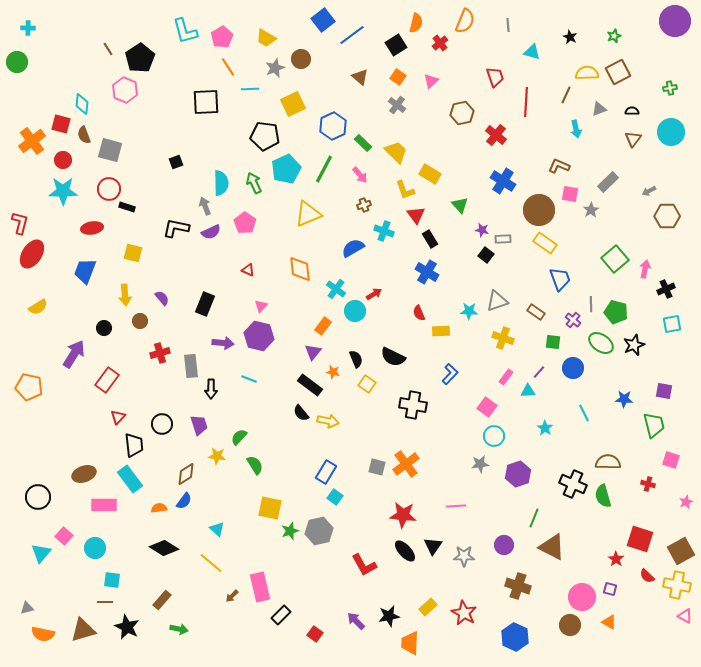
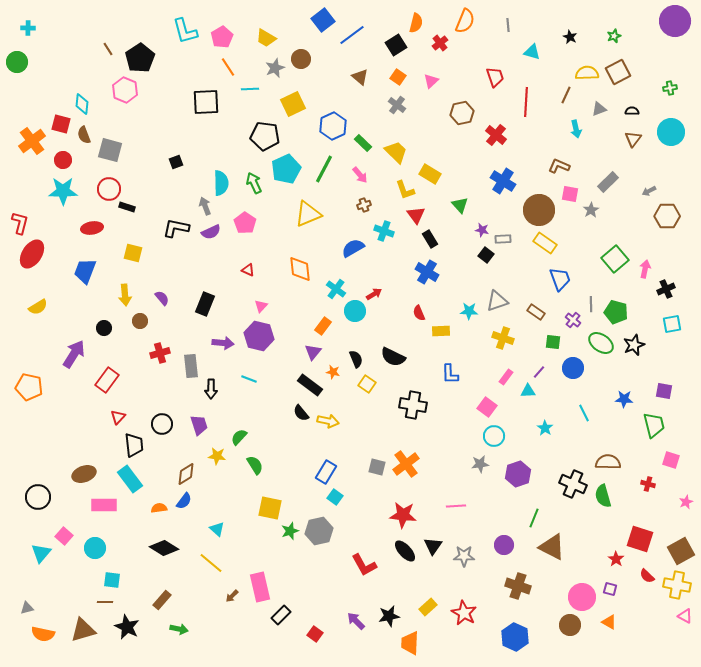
blue L-shape at (450, 374): rotated 135 degrees clockwise
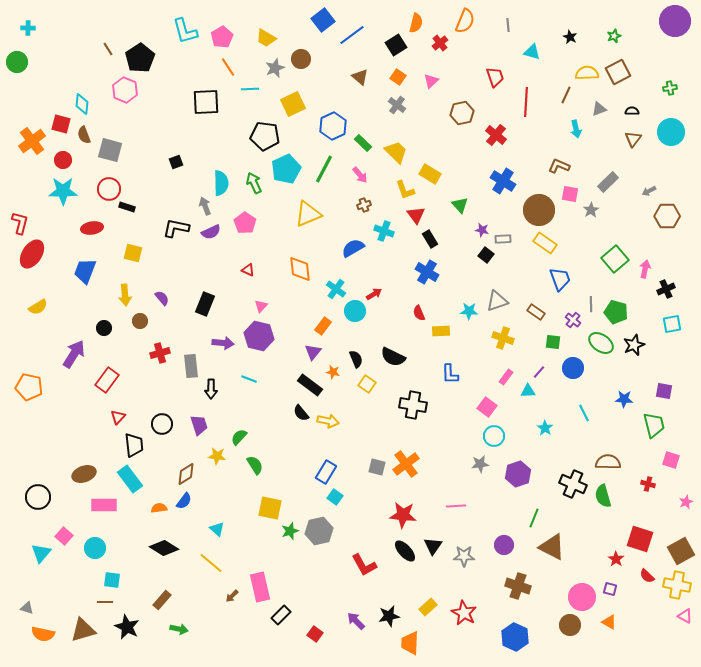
gray triangle at (27, 608): rotated 32 degrees clockwise
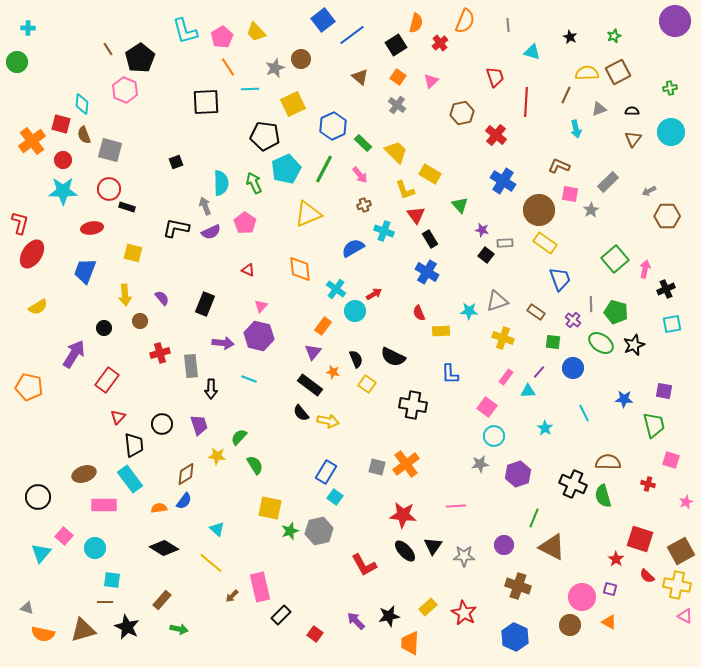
yellow trapezoid at (266, 38): moved 10 px left, 6 px up; rotated 15 degrees clockwise
gray rectangle at (503, 239): moved 2 px right, 4 px down
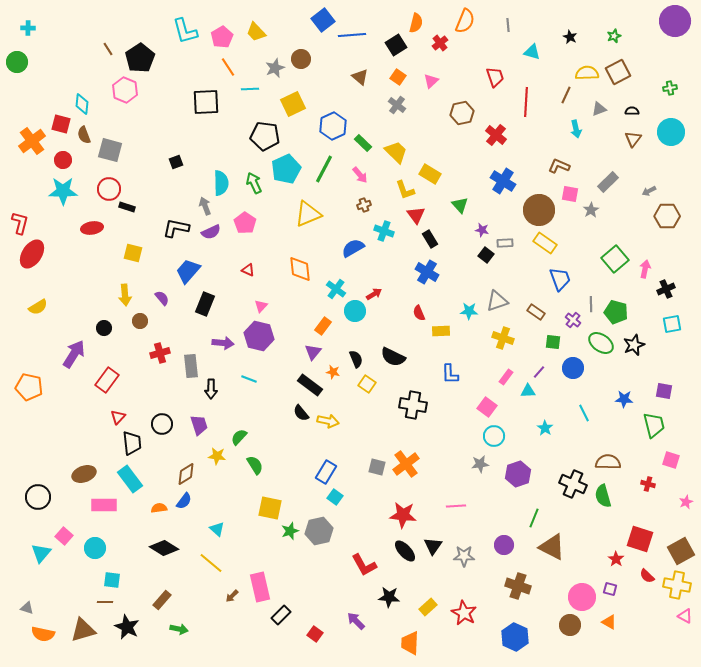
blue line at (352, 35): rotated 32 degrees clockwise
blue trapezoid at (85, 271): moved 103 px right; rotated 20 degrees clockwise
black trapezoid at (134, 445): moved 2 px left, 2 px up
black star at (389, 616): moved 19 px up; rotated 15 degrees clockwise
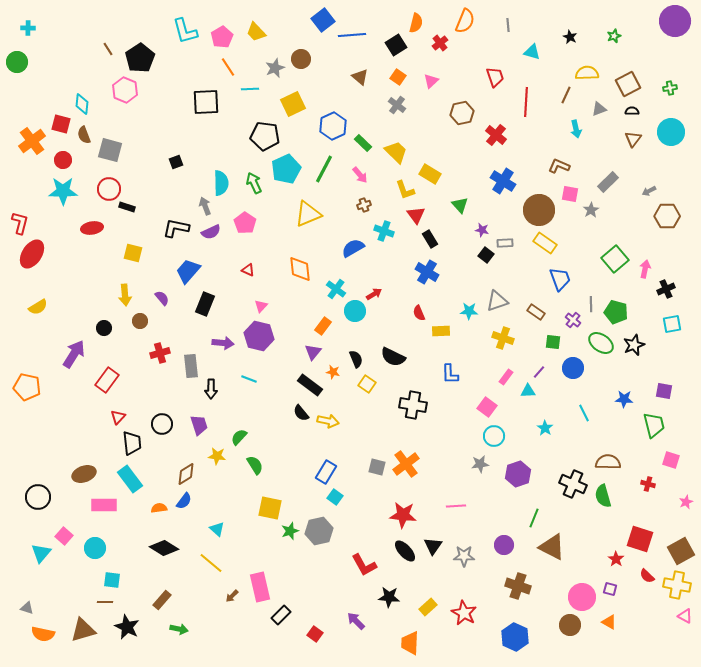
brown square at (618, 72): moved 10 px right, 12 px down
orange pentagon at (29, 387): moved 2 px left
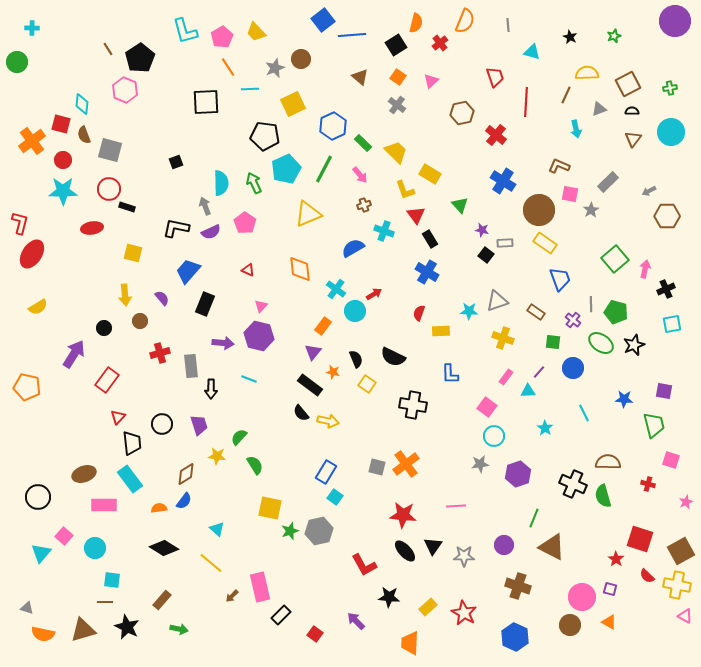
cyan cross at (28, 28): moved 4 px right
red semicircle at (419, 313): rotated 42 degrees clockwise
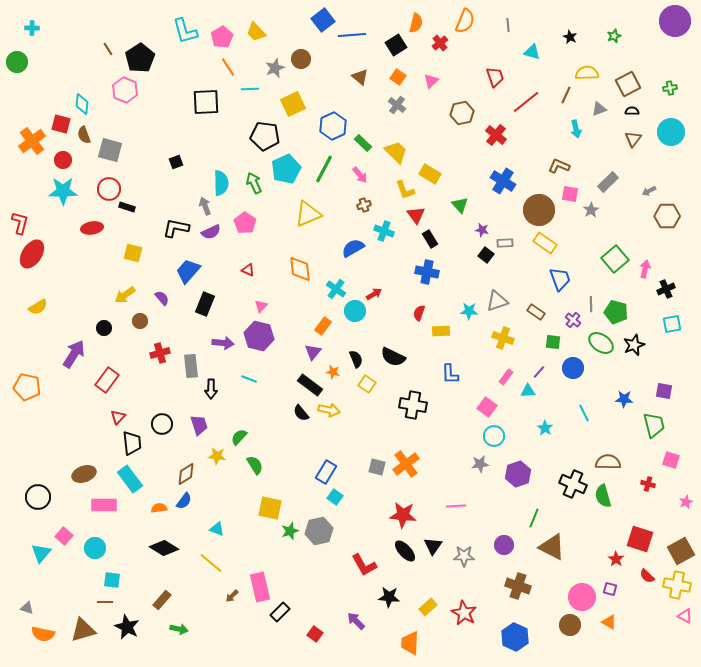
red line at (526, 102): rotated 48 degrees clockwise
blue cross at (427, 272): rotated 20 degrees counterclockwise
yellow arrow at (125, 295): rotated 60 degrees clockwise
yellow arrow at (328, 421): moved 1 px right, 11 px up
cyan triangle at (217, 529): rotated 21 degrees counterclockwise
black rectangle at (281, 615): moved 1 px left, 3 px up
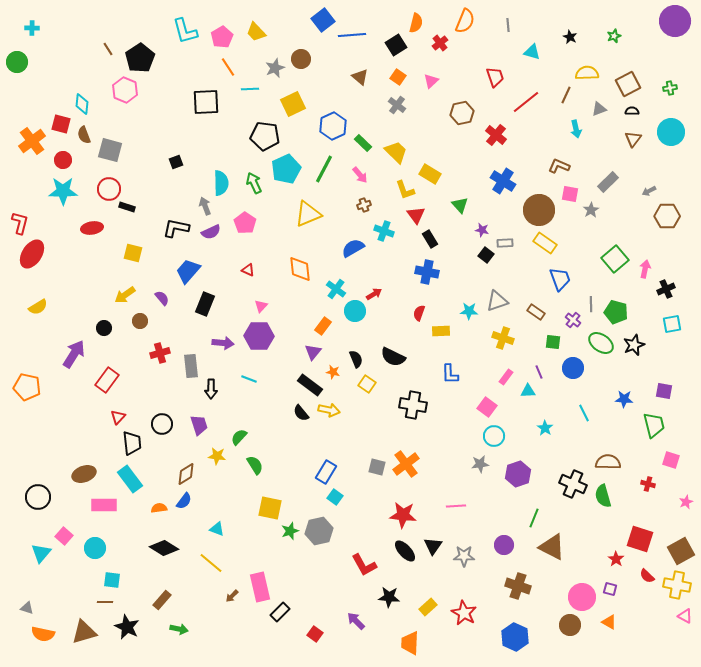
purple hexagon at (259, 336): rotated 12 degrees counterclockwise
purple line at (539, 372): rotated 64 degrees counterclockwise
brown triangle at (83, 630): moved 1 px right, 2 px down
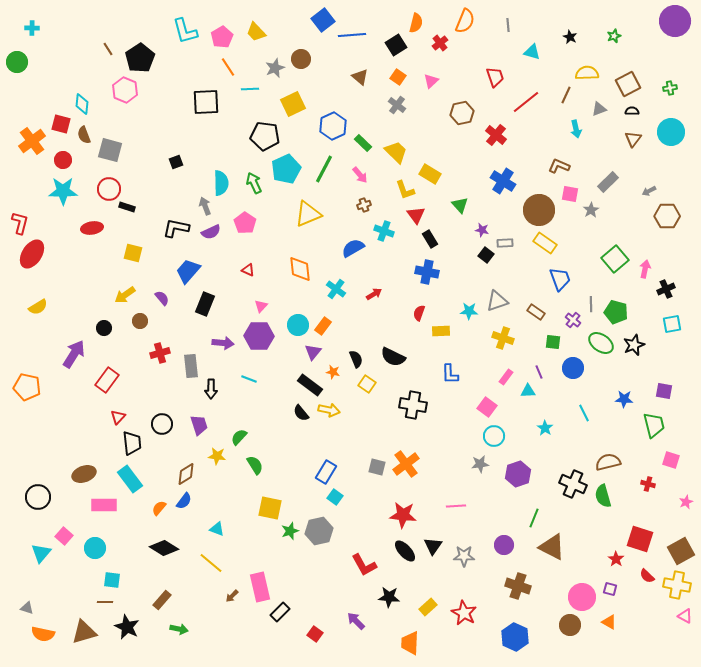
cyan circle at (355, 311): moved 57 px left, 14 px down
brown semicircle at (608, 462): rotated 15 degrees counterclockwise
orange semicircle at (159, 508): rotated 42 degrees counterclockwise
